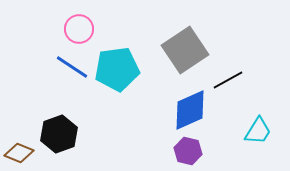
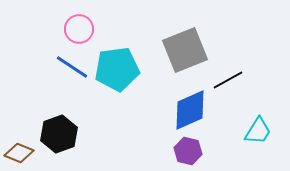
gray square: rotated 12 degrees clockwise
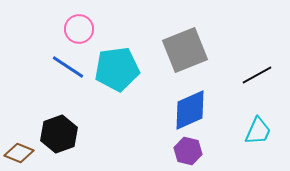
blue line: moved 4 px left
black line: moved 29 px right, 5 px up
cyan trapezoid: rotated 8 degrees counterclockwise
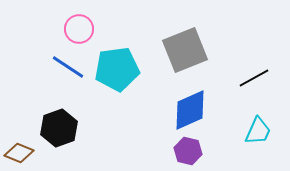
black line: moved 3 px left, 3 px down
black hexagon: moved 6 px up
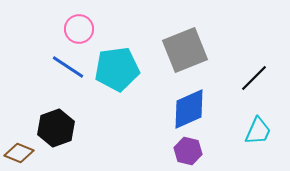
black line: rotated 16 degrees counterclockwise
blue diamond: moved 1 px left, 1 px up
black hexagon: moved 3 px left
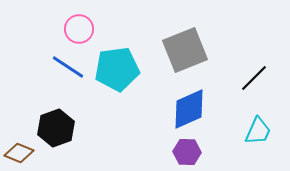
purple hexagon: moved 1 px left, 1 px down; rotated 12 degrees counterclockwise
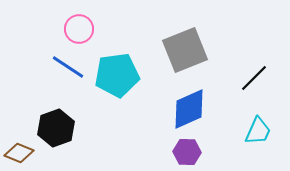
cyan pentagon: moved 6 px down
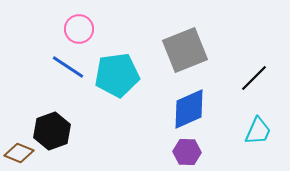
black hexagon: moved 4 px left, 3 px down
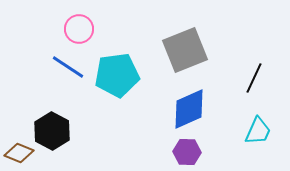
black line: rotated 20 degrees counterclockwise
black hexagon: rotated 12 degrees counterclockwise
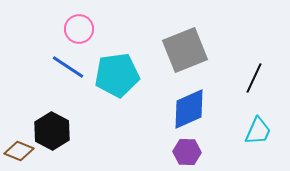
brown diamond: moved 2 px up
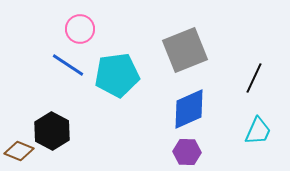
pink circle: moved 1 px right
blue line: moved 2 px up
